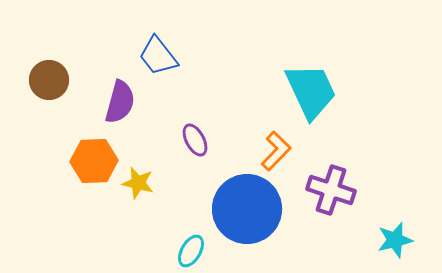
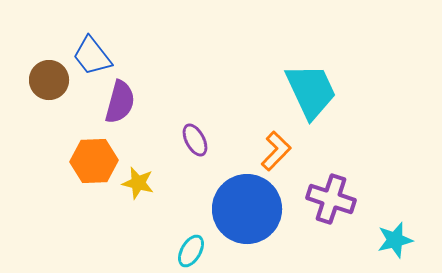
blue trapezoid: moved 66 px left
purple cross: moved 9 px down
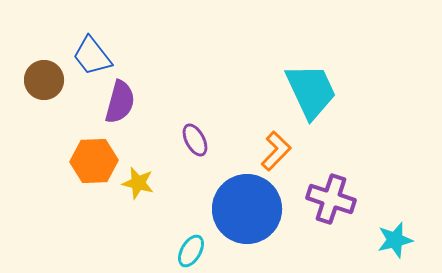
brown circle: moved 5 px left
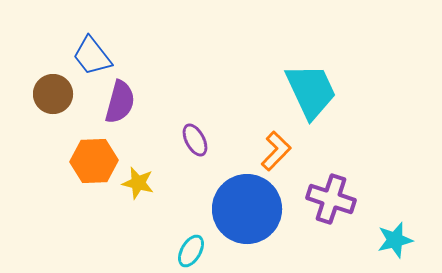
brown circle: moved 9 px right, 14 px down
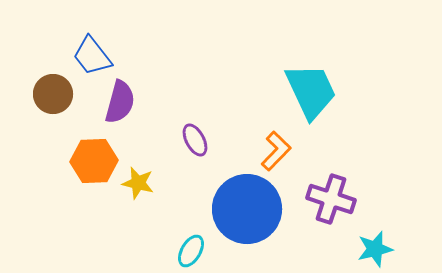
cyan star: moved 20 px left, 9 px down
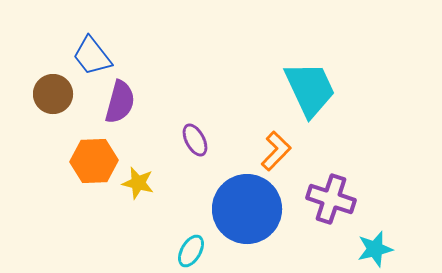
cyan trapezoid: moved 1 px left, 2 px up
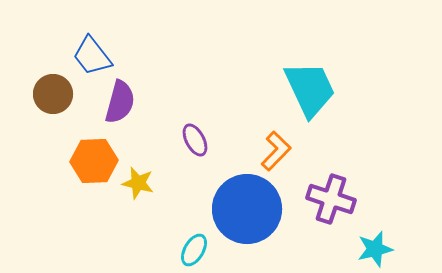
cyan ellipse: moved 3 px right, 1 px up
